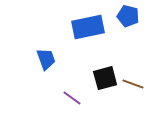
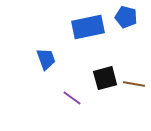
blue pentagon: moved 2 px left, 1 px down
brown line: moved 1 px right; rotated 10 degrees counterclockwise
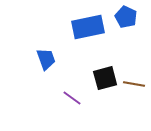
blue pentagon: rotated 10 degrees clockwise
